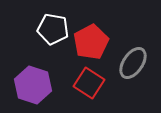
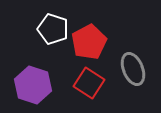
white pentagon: rotated 8 degrees clockwise
red pentagon: moved 2 px left
gray ellipse: moved 6 px down; rotated 56 degrees counterclockwise
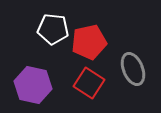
white pentagon: rotated 12 degrees counterclockwise
red pentagon: rotated 16 degrees clockwise
purple hexagon: rotated 6 degrees counterclockwise
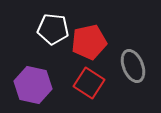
gray ellipse: moved 3 px up
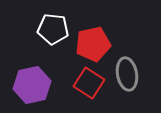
red pentagon: moved 4 px right, 2 px down
gray ellipse: moved 6 px left, 8 px down; rotated 12 degrees clockwise
purple hexagon: moved 1 px left; rotated 24 degrees counterclockwise
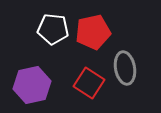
red pentagon: moved 12 px up
gray ellipse: moved 2 px left, 6 px up
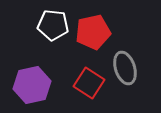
white pentagon: moved 4 px up
gray ellipse: rotated 8 degrees counterclockwise
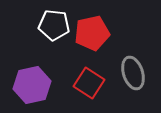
white pentagon: moved 1 px right
red pentagon: moved 1 px left, 1 px down
gray ellipse: moved 8 px right, 5 px down
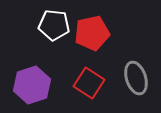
gray ellipse: moved 3 px right, 5 px down
purple hexagon: rotated 6 degrees counterclockwise
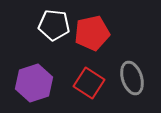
gray ellipse: moved 4 px left
purple hexagon: moved 2 px right, 2 px up
